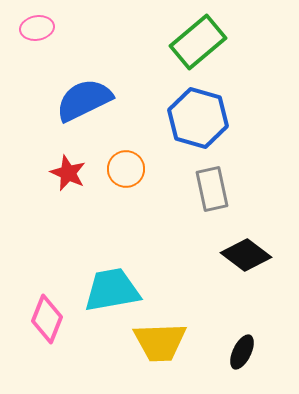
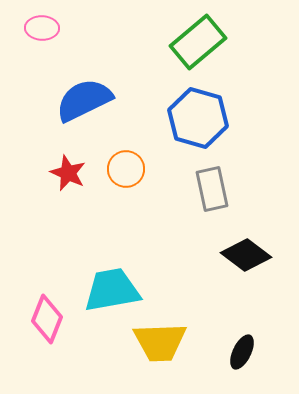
pink ellipse: moved 5 px right; rotated 12 degrees clockwise
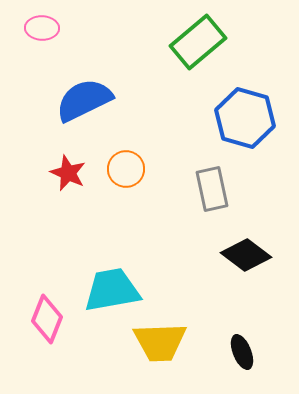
blue hexagon: moved 47 px right
black ellipse: rotated 48 degrees counterclockwise
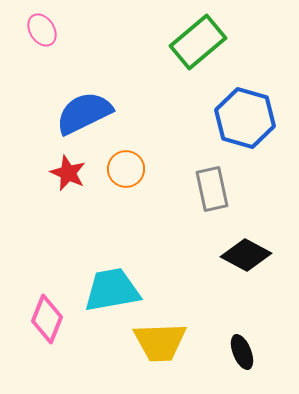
pink ellipse: moved 2 px down; rotated 56 degrees clockwise
blue semicircle: moved 13 px down
black diamond: rotated 9 degrees counterclockwise
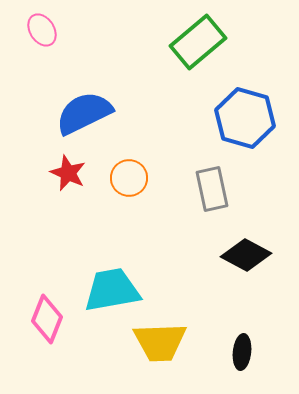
orange circle: moved 3 px right, 9 px down
black ellipse: rotated 28 degrees clockwise
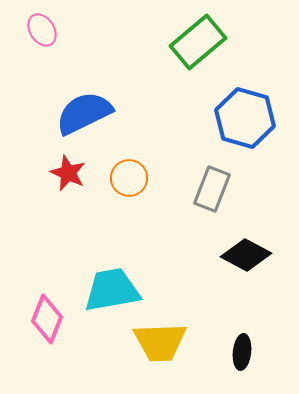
gray rectangle: rotated 33 degrees clockwise
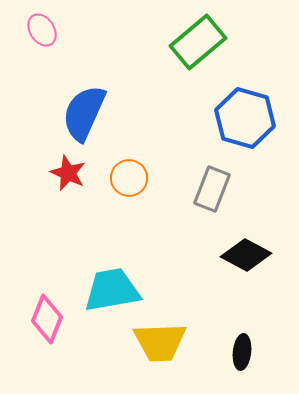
blue semicircle: rotated 40 degrees counterclockwise
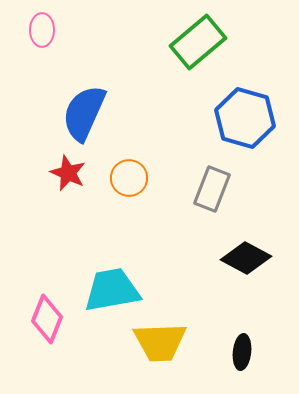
pink ellipse: rotated 32 degrees clockwise
black diamond: moved 3 px down
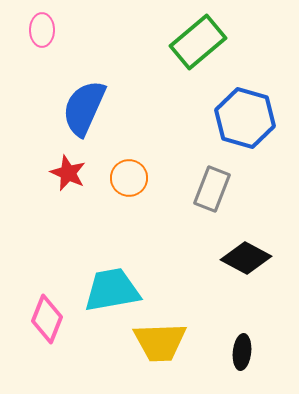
blue semicircle: moved 5 px up
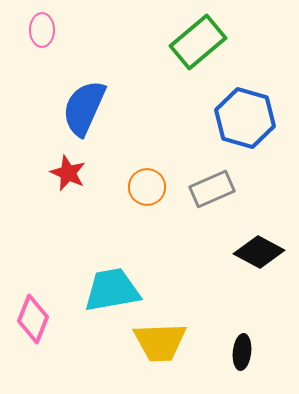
orange circle: moved 18 px right, 9 px down
gray rectangle: rotated 45 degrees clockwise
black diamond: moved 13 px right, 6 px up
pink diamond: moved 14 px left
